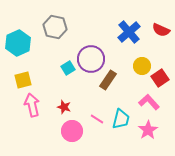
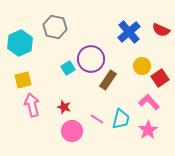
cyan hexagon: moved 2 px right
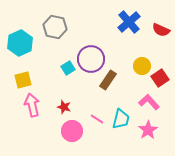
blue cross: moved 10 px up
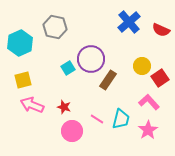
pink arrow: rotated 55 degrees counterclockwise
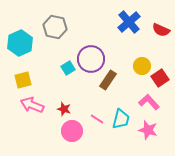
red star: moved 2 px down
pink star: rotated 24 degrees counterclockwise
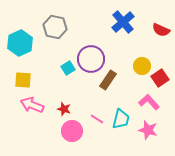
blue cross: moved 6 px left
yellow square: rotated 18 degrees clockwise
